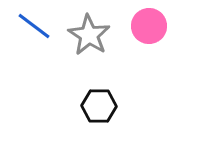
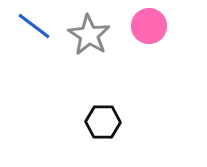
black hexagon: moved 4 px right, 16 px down
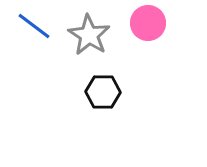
pink circle: moved 1 px left, 3 px up
black hexagon: moved 30 px up
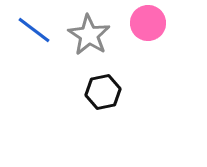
blue line: moved 4 px down
black hexagon: rotated 12 degrees counterclockwise
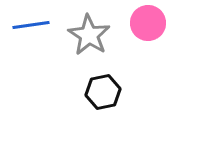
blue line: moved 3 px left, 5 px up; rotated 45 degrees counterclockwise
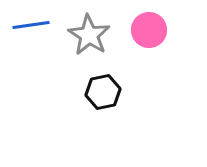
pink circle: moved 1 px right, 7 px down
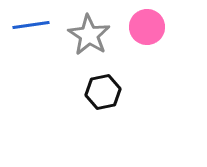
pink circle: moved 2 px left, 3 px up
